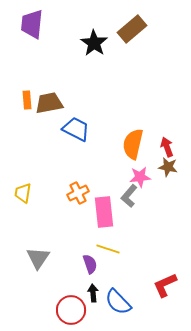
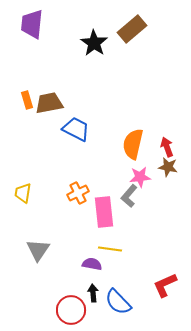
orange rectangle: rotated 12 degrees counterclockwise
yellow line: moved 2 px right; rotated 10 degrees counterclockwise
gray triangle: moved 8 px up
purple semicircle: moved 2 px right; rotated 60 degrees counterclockwise
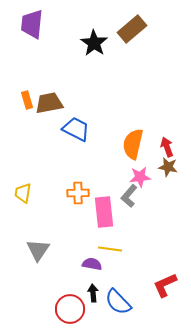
orange cross: rotated 25 degrees clockwise
red circle: moved 1 px left, 1 px up
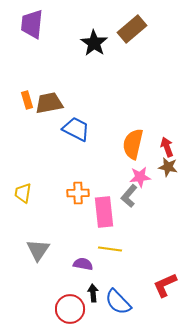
purple semicircle: moved 9 px left
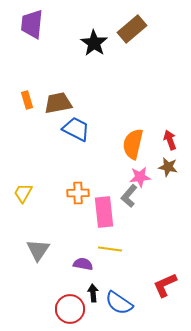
brown trapezoid: moved 9 px right
red arrow: moved 3 px right, 7 px up
yellow trapezoid: rotated 20 degrees clockwise
blue semicircle: moved 1 px right, 1 px down; rotated 12 degrees counterclockwise
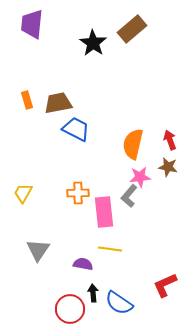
black star: moved 1 px left
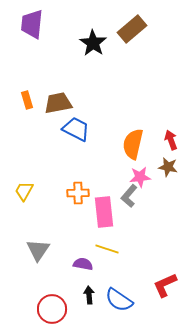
red arrow: moved 1 px right
yellow trapezoid: moved 1 px right, 2 px up
yellow line: moved 3 px left; rotated 10 degrees clockwise
black arrow: moved 4 px left, 2 px down
blue semicircle: moved 3 px up
red circle: moved 18 px left
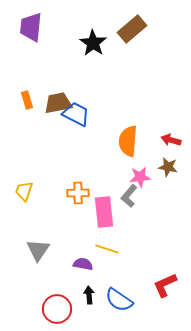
purple trapezoid: moved 1 px left, 3 px down
blue trapezoid: moved 15 px up
red arrow: rotated 54 degrees counterclockwise
orange semicircle: moved 5 px left, 3 px up; rotated 8 degrees counterclockwise
yellow trapezoid: rotated 10 degrees counterclockwise
red circle: moved 5 px right
